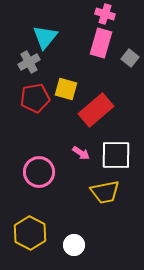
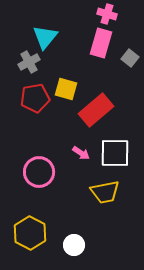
pink cross: moved 2 px right
white square: moved 1 px left, 2 px up
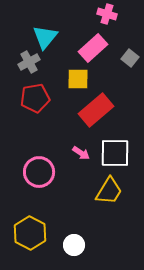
pink rectangle: moved 8 px left, 5 px down; rotated 32 degrees clockwise
yellow square: moved 12 px right, 10 px up; rotated 15 degrees counterclockwise
yellow trapezoid: moved 4 px right, 1 px up; rotated 48 degrees counterclockwise
